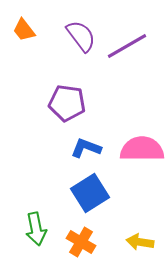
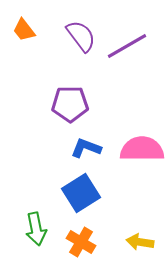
purple pentagon: moved 3 px right, 1 px down; rotated 9 degrees counterclockwise
blue square: moved 9 px left
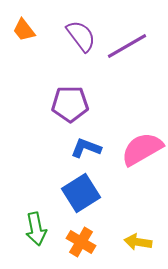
pink semicircle: rotated 30 degrees counterclockwise
yellow arrow: moved 2 px left
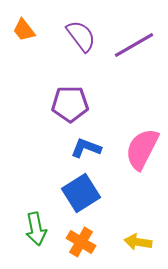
purple line: moved 7 px right, 1 px up
pink semicircle: rotated 33 degrees counterclockwise
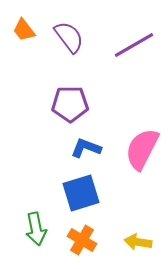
purple semicircle: moved 12 px left, 1 px down
blue square: rotated 15 degrees clockwise
orange cross: moved 1 px right, 2 px up
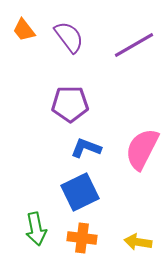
blue square: moved 1 px left, 1 px up; rotated 9 degrees counterclockwise
orange cross: moved 2 px up; rotated 24 degrees counterclockwise
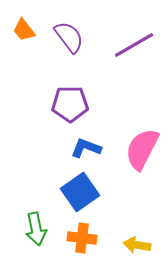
blue square: rotated 9 degrees counterclockwise
yellow arrow: moved 1 px left, 3 px down
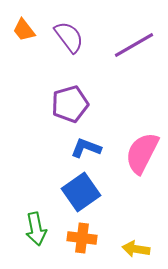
purple pentagon: rotated 15 degrees counterclockwise
pink semicircle: moved 4 px down
blue square: moved 1 px right
yellow arrow: moved 1 px left, 4 px down
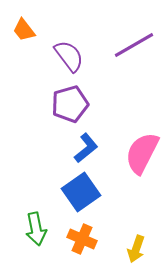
purple semicircle: moved 19 px down
blue L-shape: rotated 120 degrees clockwise
orange cross: moved 1 px down; rotated 16 degrees clockwise
yellow arrow: rotated 80 degrees counterclockwise
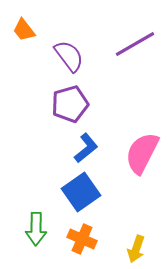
purple line: moved 1 px right, 1 px up
green arrow: rotated 12 degrees clockwise
